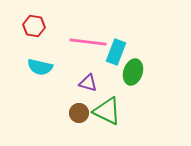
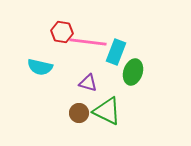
red hexagon: moved 28 px right, 6 px down
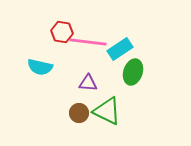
cyan rectangle: moved 4 px right, 3 px up; rotated 35 degrees clockwise
purple triangle: rotated 12 degrees counterclockwise
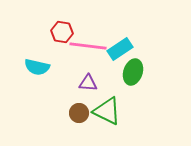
pink line: moved 4 px down
cyan semicircle: moved 3 px left
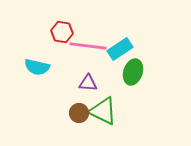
green triangle: moved 4 px left
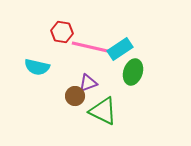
pink line: moved 2 px right, 1 px down; rotated 6 degrees clockwise
purple triangle: rotated 24 degrees counterclockwise
brown circle: moved 4 px left, 17 px up
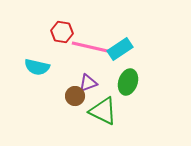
green ellipse: moved 5 px left, 10 px down
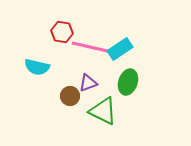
brown circle: moved 5 px left
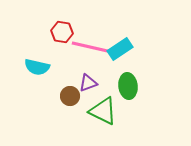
green ellipse: moved 4 px down; rotated 25 degrees counterclockwise
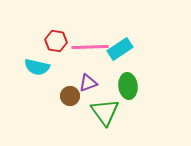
red hexagon: moved 6 px left, 9 px down
pink line: rotated 15 degrees counterclockwise
green triangle: moved 2 px right, 1 px down; rotated 28 degrees clockwise
